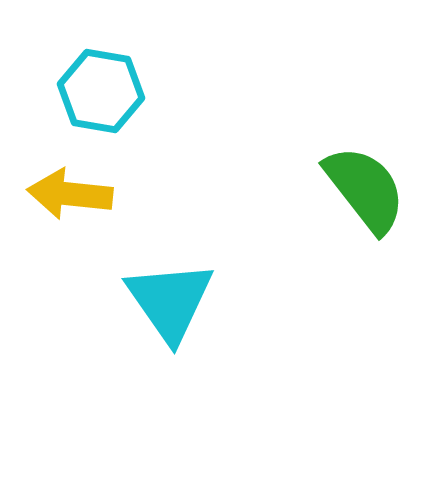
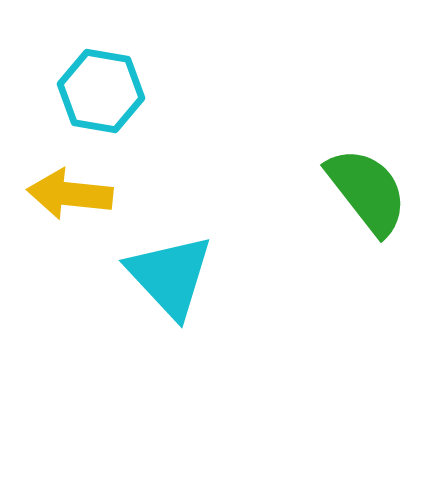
green semicircle: moved 2 px right, 2 px down
cyan triangle: moved 25 px up; rotated 8 degrees counterclockwise
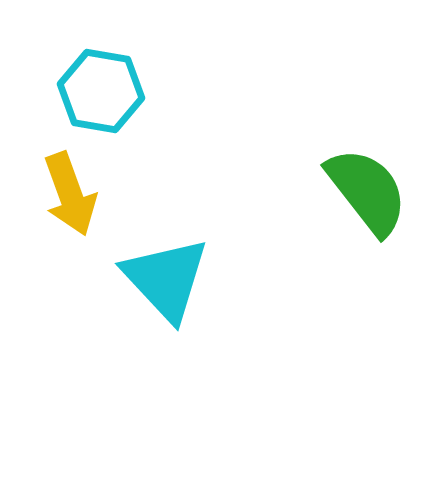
yellow arrow: rotated 116 degrees counterclockwise
cyan triangle: moved 4 px left, 3 px down
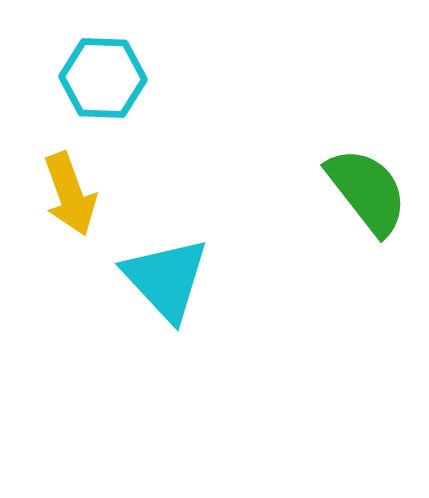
cyan hexagon: moved 2 px right, 13 px up; rotated 8 degrees counterclockwise
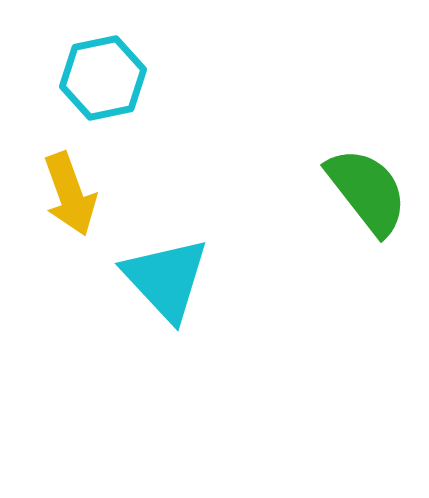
cyan hexagon: rotated 14 degrees counterclockwise
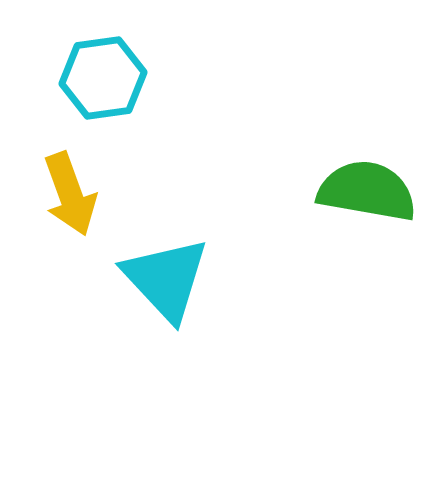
cyan hexagon: rotated 4 degrees clockwise
green semicircle: rotated 42 degrees counterclockwise
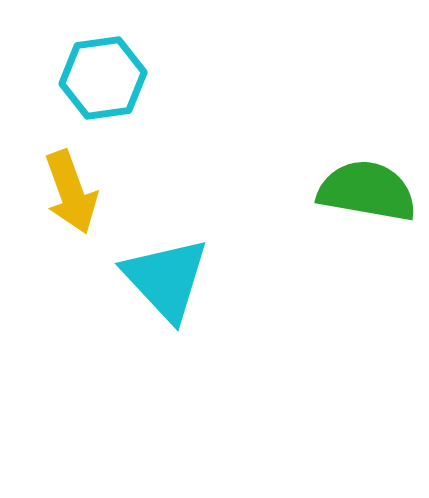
yellow arrow: moved 1 px right, 2 px up
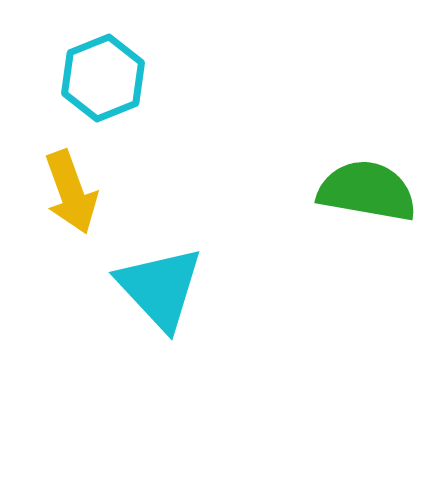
cyan hexagon: rotated 14 degrees counterclockwise
cyan triangle: moved 6 px left, 9 px down
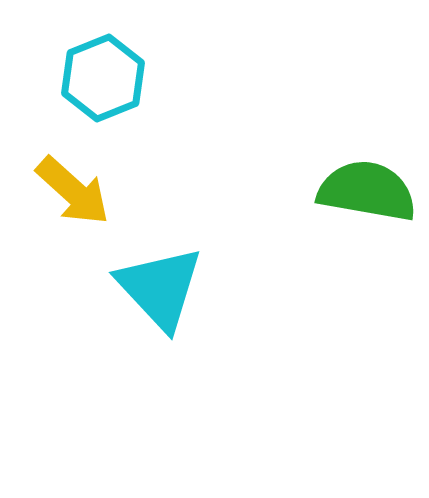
yellow arrow: moved 2 px right, 1 px up; rotated 28 degrees counterclockwise
